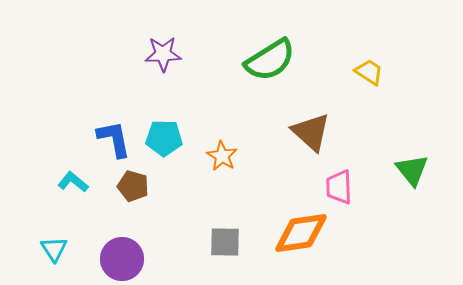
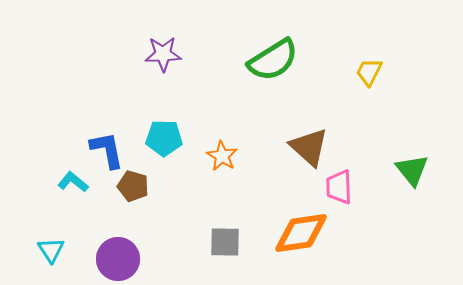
green semicircle: moved 3 px right
yellow trapezoid: rotated 96 degrees counterclockwise
brown triangle: moved 2 px left, 15 px down
blue L-shape: moved 7 px left, 11 px down
cyan triangle: moved 3 px left, 1 px down
purple circle: moved 4 px left
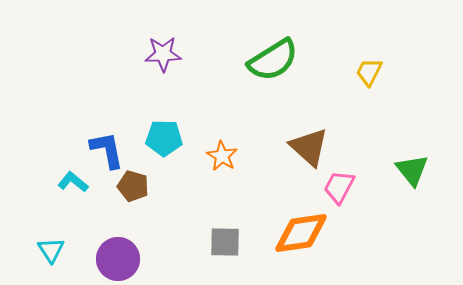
pink trapezoid: rotated 30 degrees clockwise
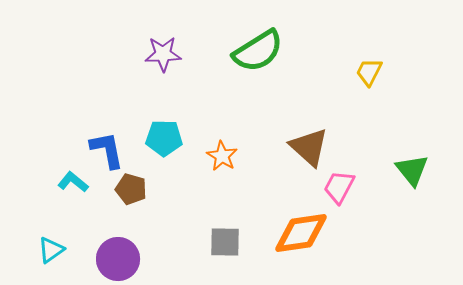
green semicircle: moved 15 px left, 9 px up
brown pentagon: moved 2 px left, 3 px down
cyan triangle: rotated 28 degrees clockwise
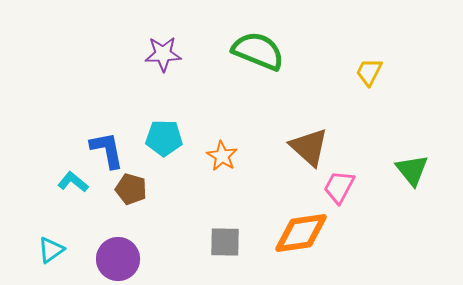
green semicircle: rotated 126 degrees counterclockwise
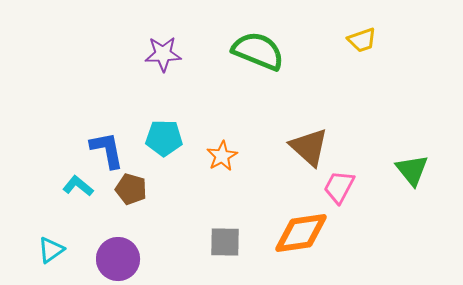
yellow trapezoid: moved 7 px left, 32 px up; rotated 136 degrees counterclockwise
orange star: rotated 12 degrees clockwise
cyan L-shape: moved 5 px right, 4 px down
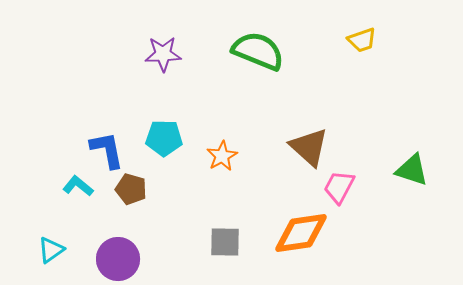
green triangle: rotated 33 degrees counterclockwise
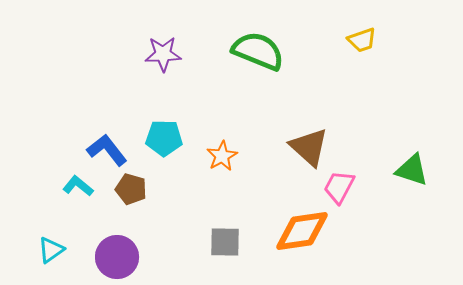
blue L-shape: rotated 27 degrees counterclockwise
orange diamond: moved 1 px right, 2 px up
purple circle: moved 1 px left, 2 px up
